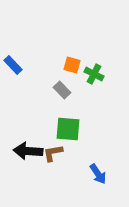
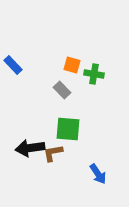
green cross: rotated 18 degrees counterclockwise
black arrow: moved 2 px right, 3 px up; rotated 12 degrees counterclockwise
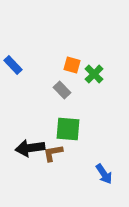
green cross: rotated 36 degrees clockwise
blue arrow: moved 6 px right
